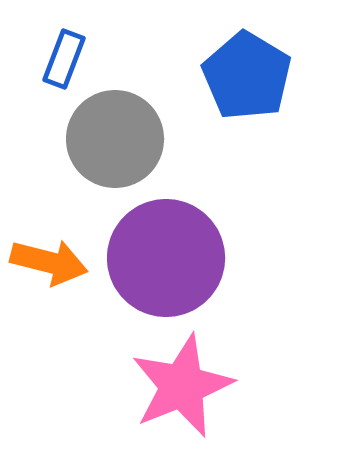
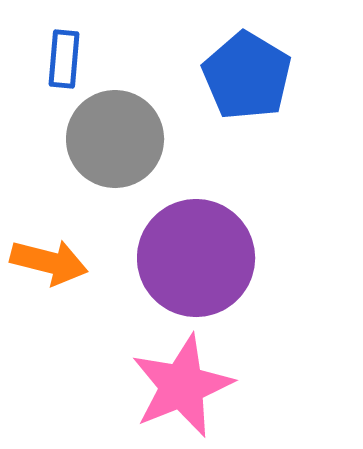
blue rectangle: rotated 16 degrees counterclockwise
purple circle: moved 30 px right
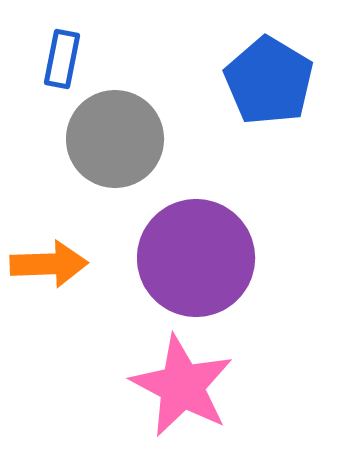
blue rectangle: moved 2 px left; rotated 6 degrees clockwise
blue pentagon: moved 22 px right, 5 px down
orange arrow: moved 2 px down; rotated 16 degrees counterclockwise
pink star: rotated 22 degrees counterclockwise
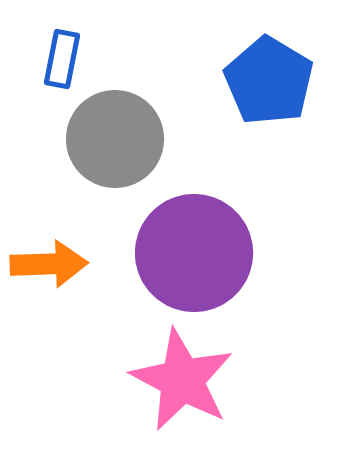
purple circle: moved 2 px left, 5 px up
pink star: moved 6 px up
